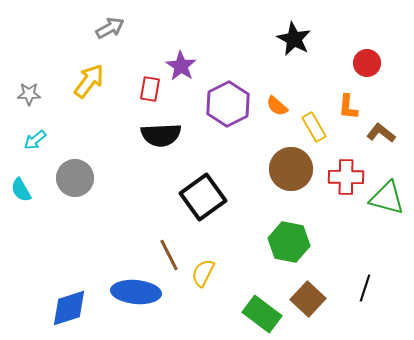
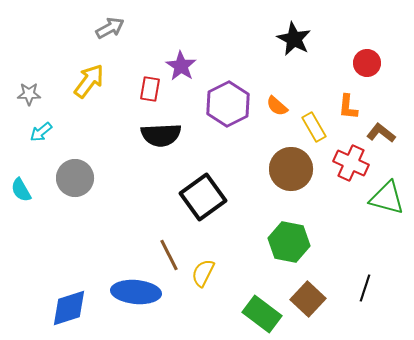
cyan arrow: moved 6 px right, 8 px up
red cross: moved 5 px right, 14 px up; rotated 24 degrees clockwise
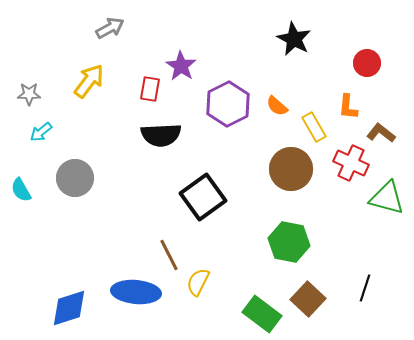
yellow semicircle: moved 5 px left, 9 px down
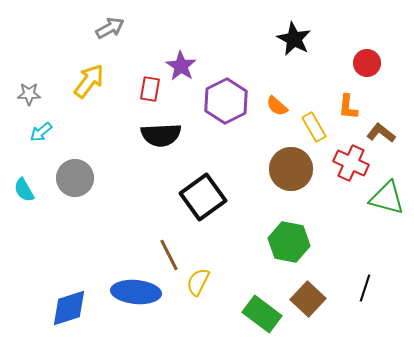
purple hexagon: moved 2 px left, 3 px up
cyan semicircle: moved 3 px right
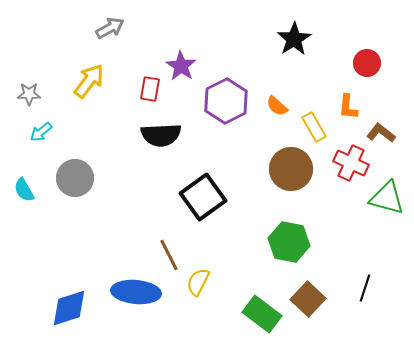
black star: rotated 12 degrees clockwise
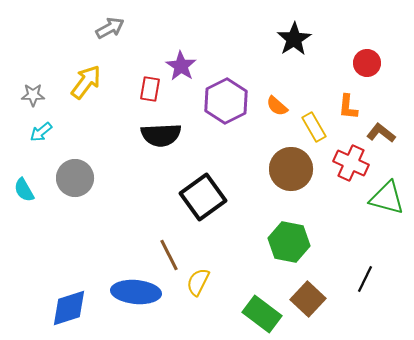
yellow arrow: moved 3 px left, 1 px down
gray star: moved 4 px right, 1 px down
black line: moved 9 px up; rotated 8 degrees clockwise
